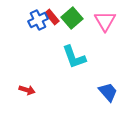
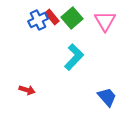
cyan L-shape: rotated 116 degrees counterclockwise
blue trapezoid: moved 1 px left, 5 px down
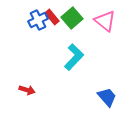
pink triangle: rotated 20 degrees counterclockwise
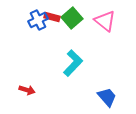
red rectangle: rotated 35 degrees counterclockwise
cyan L-shape: moved 1 px left, 6 px down
